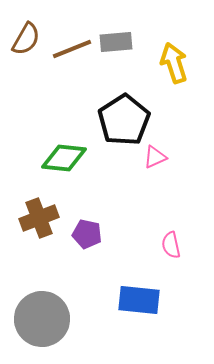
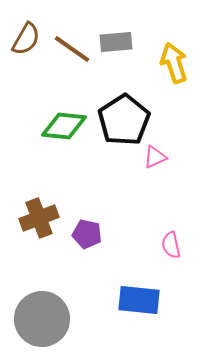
brown line: rotated 57 degrees clockwise
green diamond: moved 32 px up
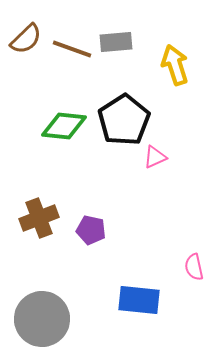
brown semicircle: rotated 16 degrees clockwise
brown line: rotated 15 degrees counterclockwise
yellow arrow: moved 1 px right, 2 px down
purple pentagon: moved 4 px right, 4 px up
pink semicircle: moved 23 px right, 22 px down
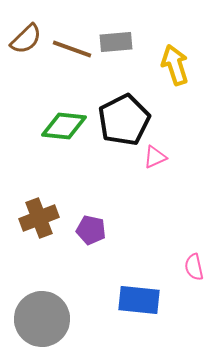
black pentagon: rotated 6 degrees clockwise
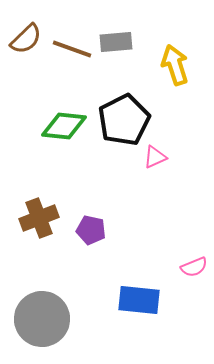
pink semicircle: rotated 100 degrees counterclockwise
